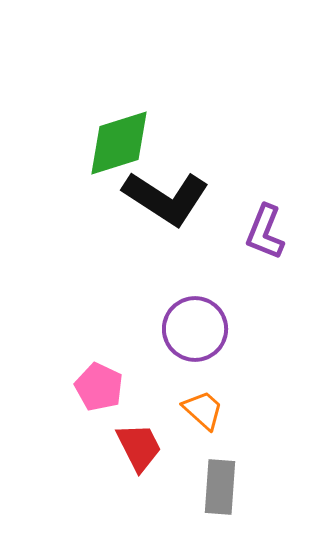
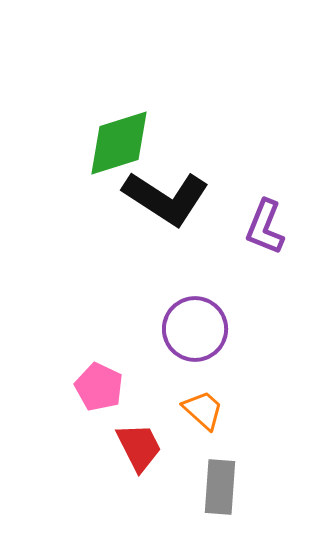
purple L-shape: moved 5 px up
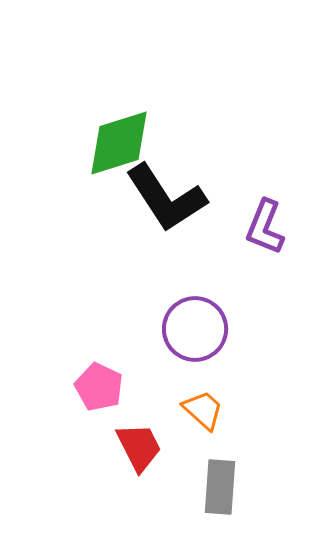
black L-shape: rotated 24 degrees clockwise
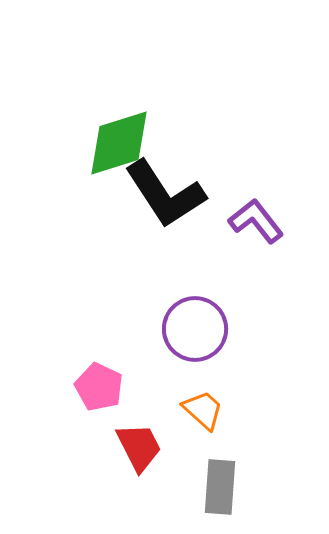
black L-shape: moved 1 px left, 4 px up
purple L-shape: moved 9 px left, 6 px up; rotated 120 degrees clockwise
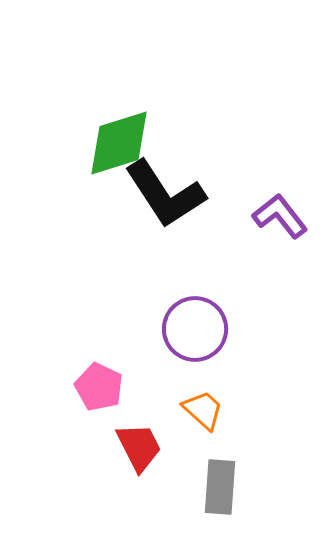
purple L-shape: moved 24 px right, 5 px up
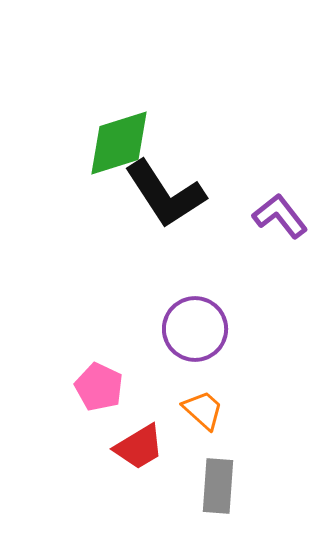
red trapezoid: rotated 86 degrees clockwise
gray rectangle: moved 2 px left, 1 px up
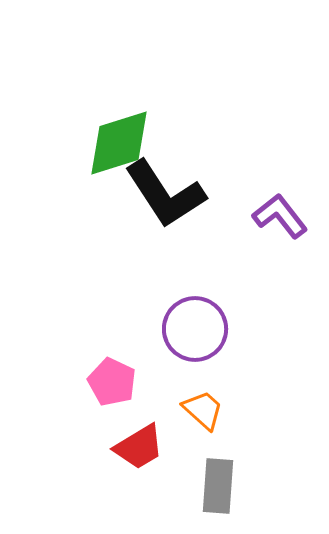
pink pentagon: moved 13 px right, 5 px up
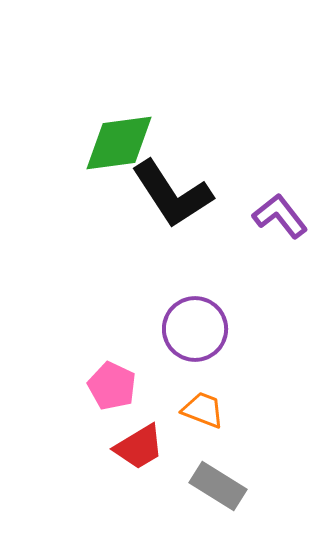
green diamond: rotated 10 degrees clockwise
black L-shape: moved 7 px right
pink pentagon: moved 4 px down
orange trapezoid: rotated 21 degrees counterclockwise
gray rectangle: rotated 62 degrees counterclockwise
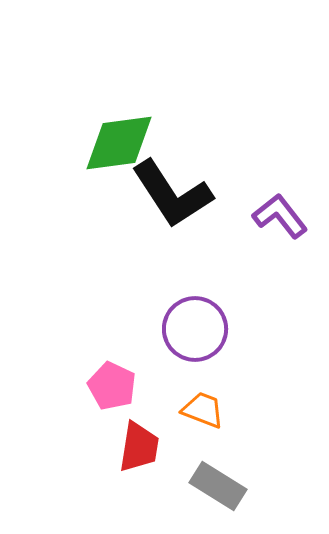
red trapezoid: rotated 50 degrees counterclockwise
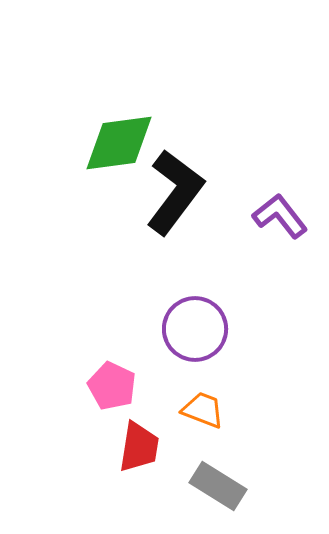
black L-shape: moved 3 px right, 2 px up; rotated 110 degrees counterclockwise
